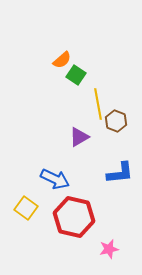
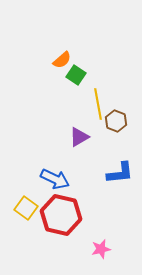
red hexagon: moved 13 px left, 2 px up
pink star: moved 8 px left
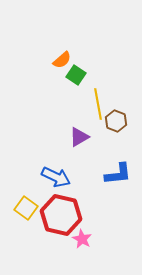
blue L-shape: moved 2 px left, 1 px down
blue arrow: moved 1 px right, 2 px up
pink star: moved 19 px left, 10 px up; rotated 30 degrees counterclockwise
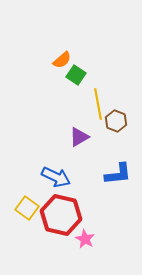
yellow square: moved 1 px right
pink star: moved 3 px right
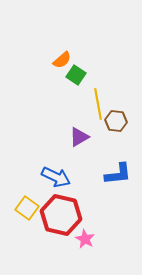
brown hexagon: rotated 15 degrees counterclockwise
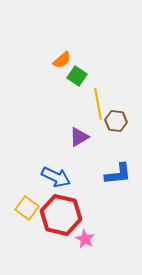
green square: moved 1 px right, 1 px down
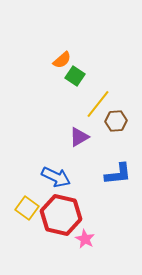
green square: moved 2 px left
yellow line: rotated 48 degrees clockwise
brown hexagon: rotated 10 degrees counterclockwise
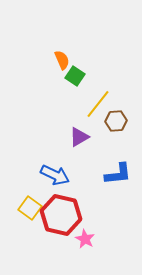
orange semicircle: rotated 72 degrees counterclockwise
blue arrow: moved 1 px left, 2 px up
yellow square: moved 3 px right
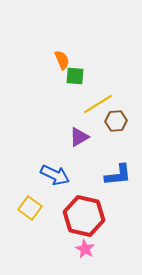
green square: rotated 30 degrees counterclockwise
yellow line: rotated 20 degrees clockwise
blue L-shape: moved 1 px down
red hexagon: moved 23 px right, 1 px down
pink star: moved 10 px down
